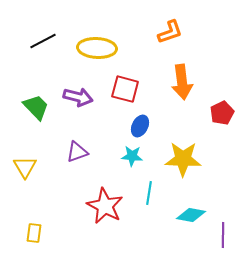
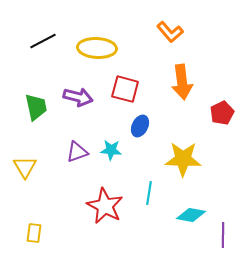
orange L-shape: rotated 68 degrees clockwise
green trapezoid: rotated 32 degrees clockwise
cyan star: moved 21 px left, 6 px up
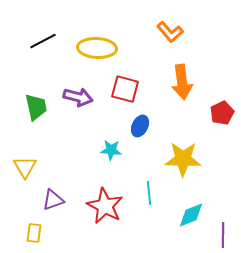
purple triangle: moved 24 px left, 48 px down
cyan line: rotated 15 degrees counterclockwise
cyan diamond: rotated 32 degrees counterclockwise
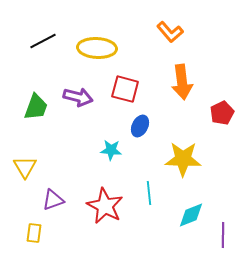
green trapezoid: rotated 32 degrees clockwise
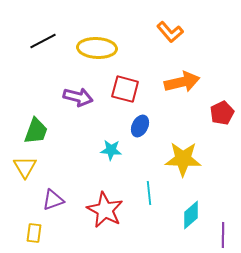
orange arrow: rotated 96 degrees counterclockwise
green trapezoid: moved 24 px down
red star: moved 4 px down
cyan diamond: rotated 20 degrees counterclockwise
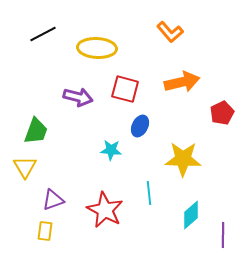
black line: moved 7 px up
yellow rectangle: moved 11 px right, 2 px up
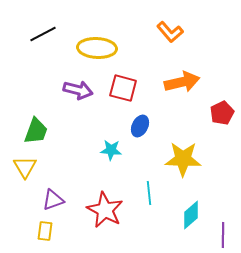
red square: moved 2 px left, 1 px up
purple arrow: moved 7 px up
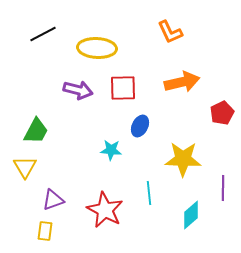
orange L-shape: rotated 16 degrees clockwise
red square: rotated 16 degrees counterclockwise
green trapezoid: rotated 8 degrees clockwise
purple line: moved 47 px up
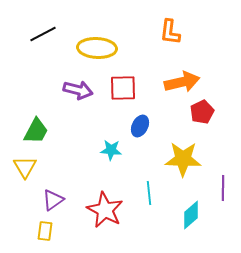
orange L-shape: rotated 32 degrees clockwise
red pentagon: moved 20 px left, 1 px up
purple triangle: rotated 15 degrees counterclockwise
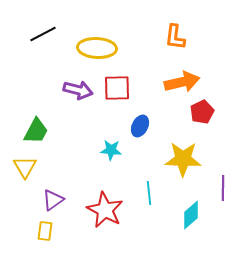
orange L-shape: moved 5 px right, 5 px down
red square: moved 6 px left
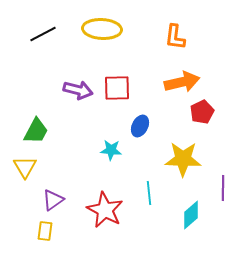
yellow ellipse: moved 5 px right, 19 px up
